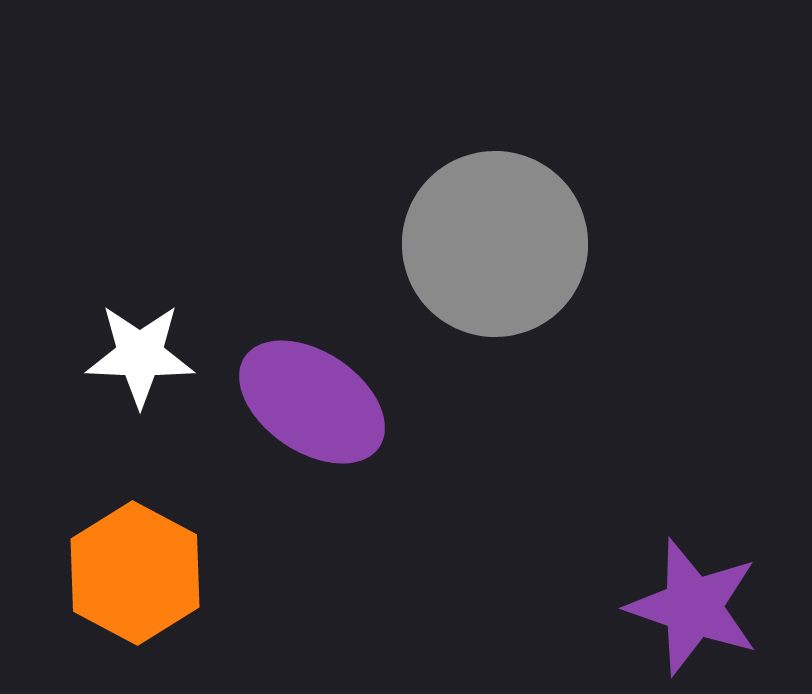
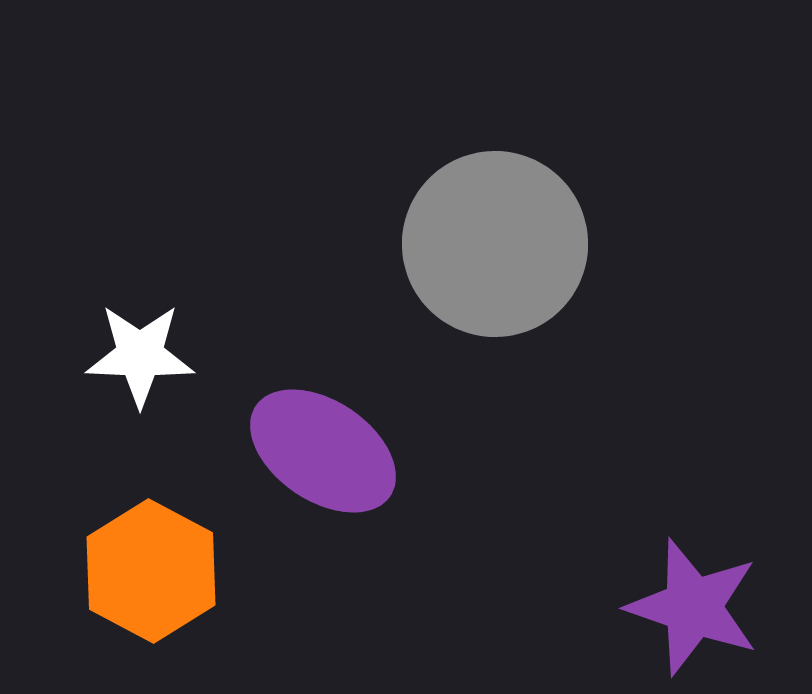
purple ellipse: moved 11 px right, 49 px down
orange hexagon: moved 16 px right, 2 px up
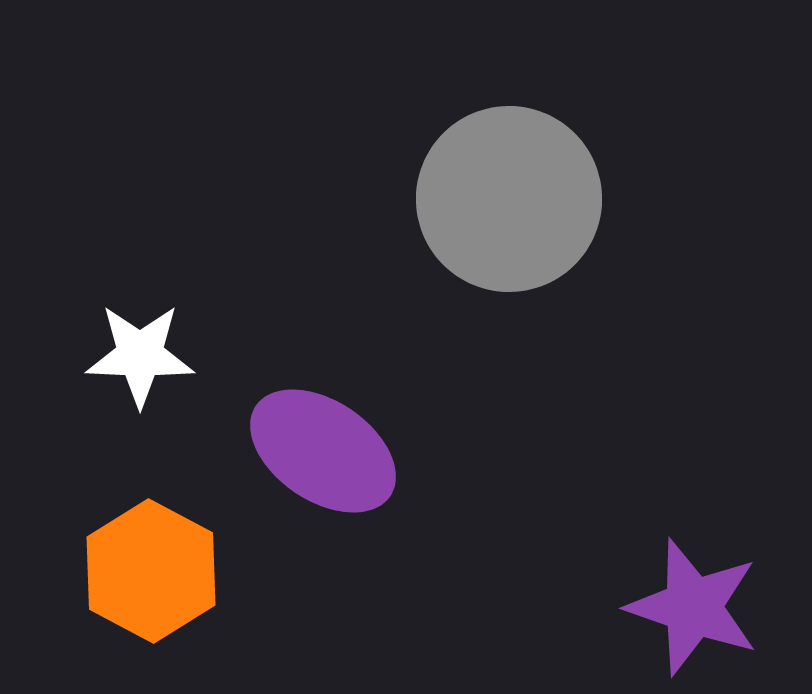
gray circle: moved 14 px right, 45 px up
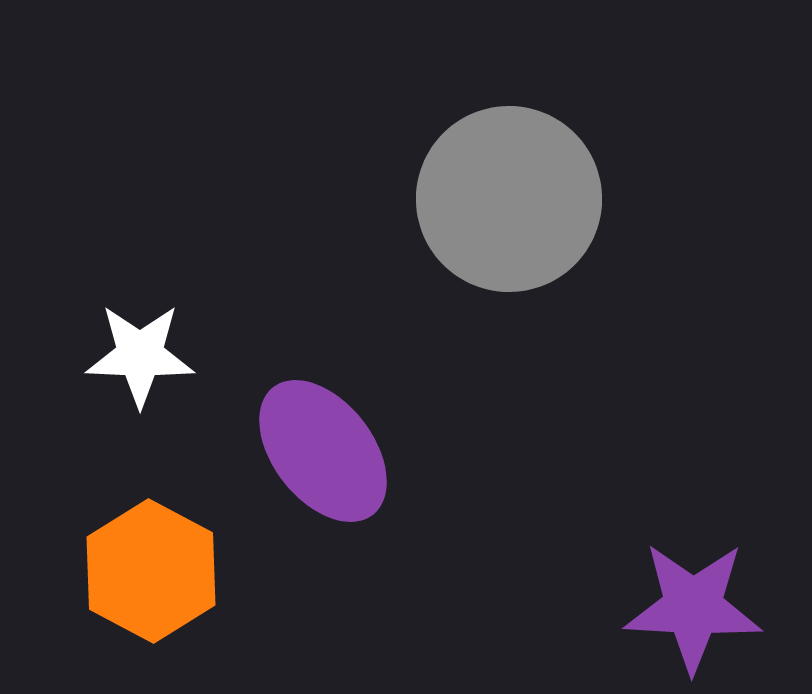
purple ellipse: rotated 18 degrees clockwise
purple star: rotated 16 degrees counterclockwise
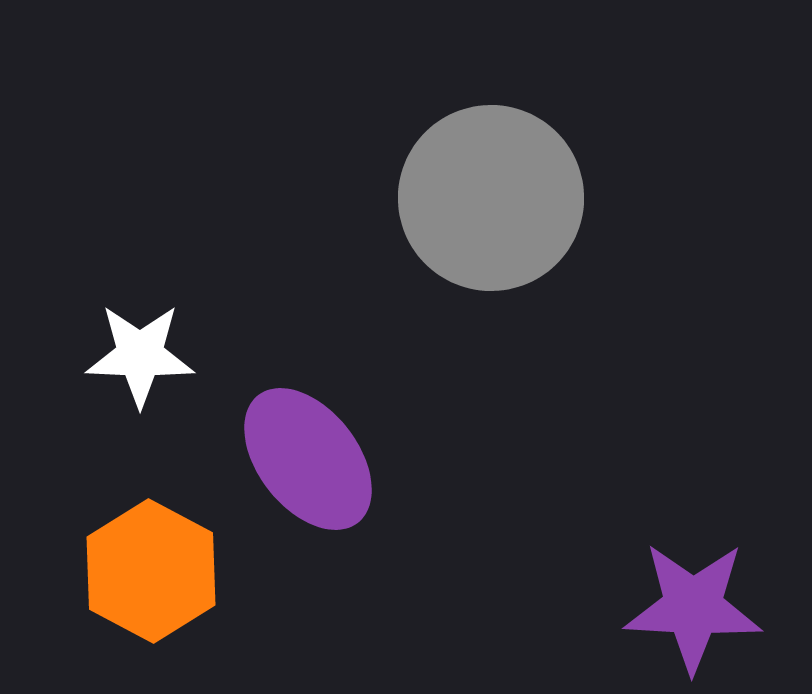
gray circle: moved 18 px left, 1 px up
purple ellipse: moved 15 px left, 8 px down
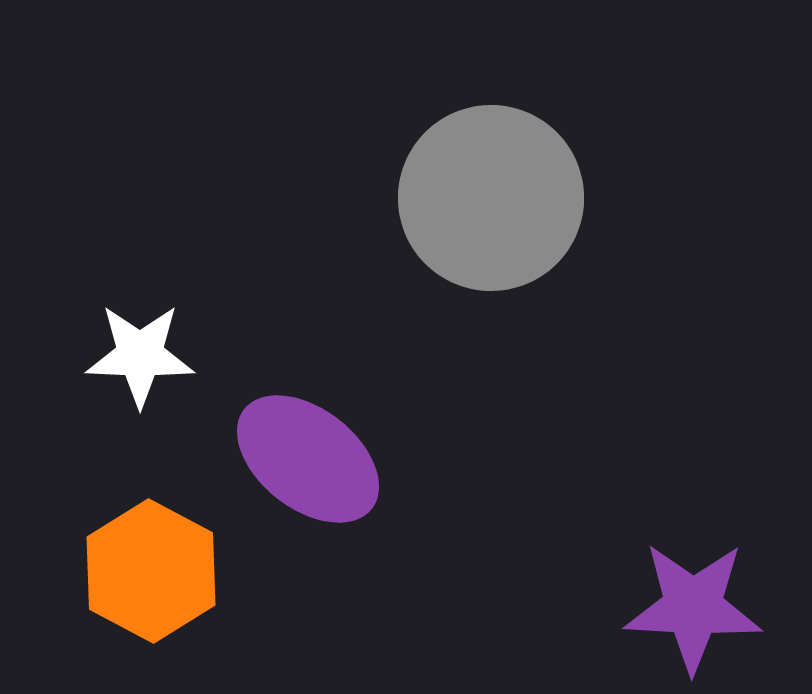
purple ellipse: rotated 14 degrees counterclockwise
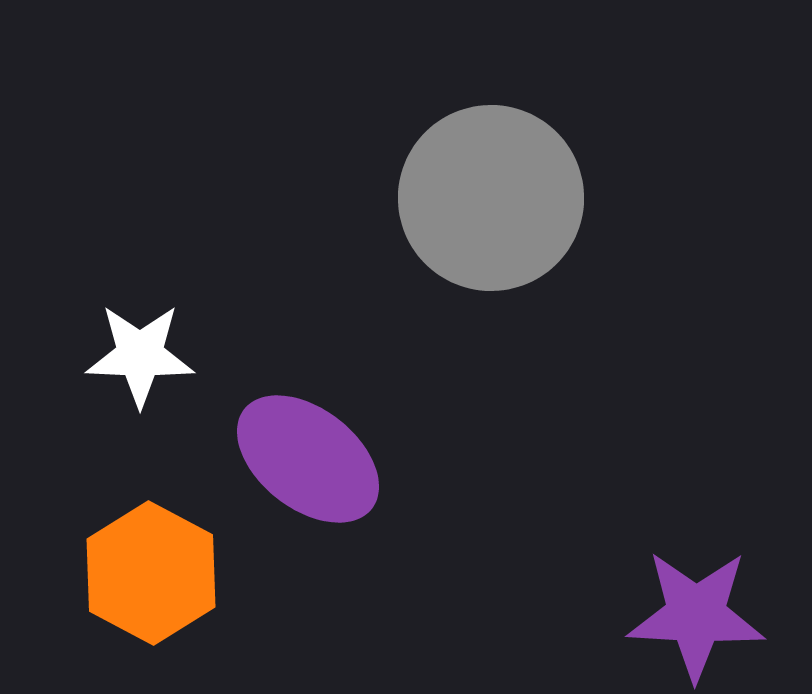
orange hexagon: moved 2 px down
purple star: moved 3 px right, 8 px down
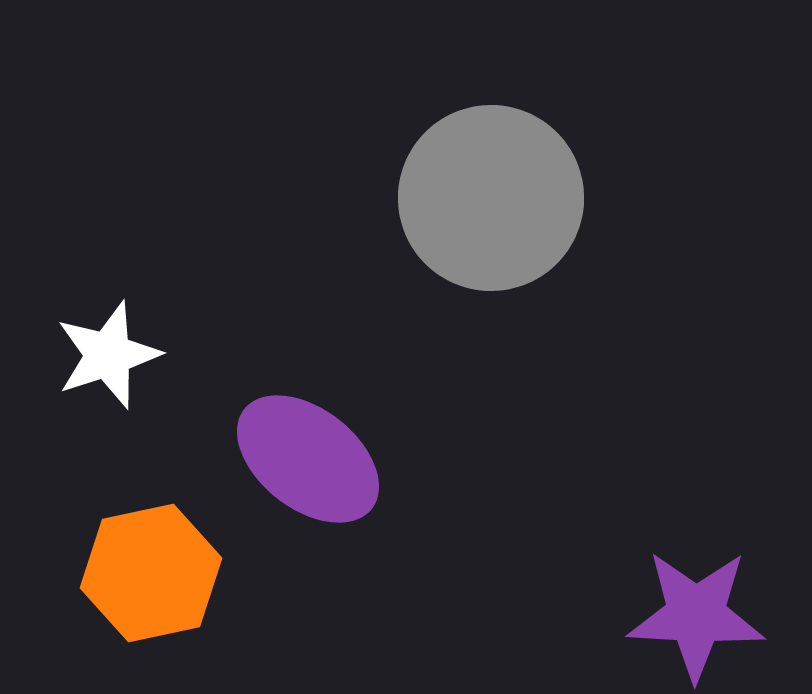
white star: moved 32 px left; rotated 20 degrees counterclockwise
orange hexagon: rotated 20 degrees clockwise
